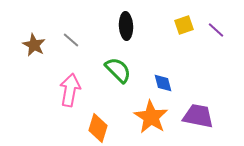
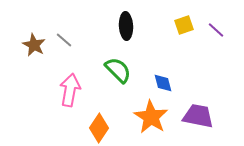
gray line: moved 7 px left
orange diamond: moved 1 px right; rotated 16 degrees clockwise
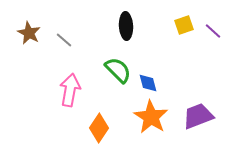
purple line: moved 3 px left, 1 px down
brown star: moved 5 px left, 12 px up
blue diamond: moved 15 px left
purple trapezoid: rotated 32 degrees counterclockwise
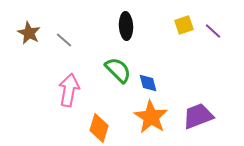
pink arrow: moved 1 px left
orange diamond: rotated 16 degrees counterclockwise
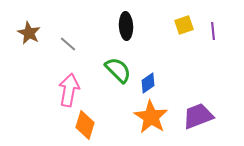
purple line: rotated 42 degrees clockwise
gray line: moved 4 px right, 4 px down
blue diamond: rotated 70 degrees clockwise
orange diamond: moved 14 px left, 3 px up
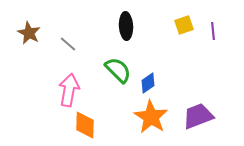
orange diamond: rotated 16 degrees counterclockwise
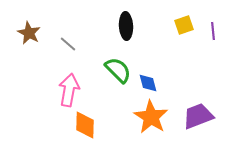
blue diamond: rotated 70 degrees counterclockwise
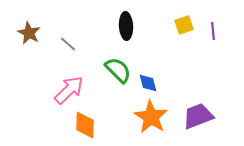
pink arrow: rotated 36 degrees clockwise
